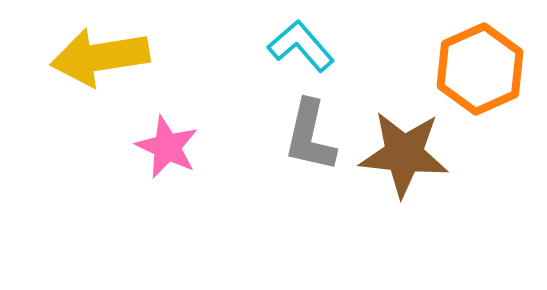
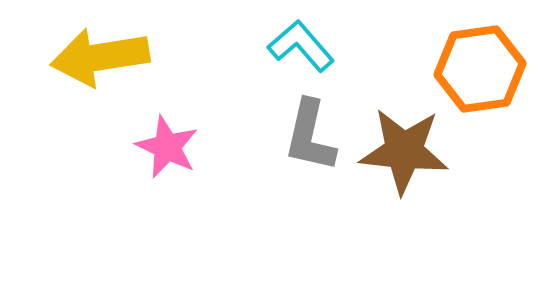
orange hexagon: rotated 16 degrees clockwise
brown star: moved 3 px up
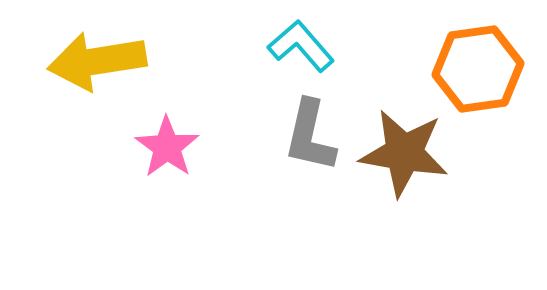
yellow arrow: moved 3 px left, 4 px down
orange hexagon: moved 2 px left
pink star: rotated 10 degrees clockwise
brown star: moved 2 px down; rotated 4 degrees clockwise
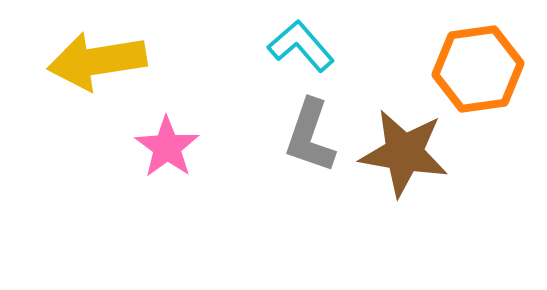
gray L-shape: rotated 6 degrees clockwise
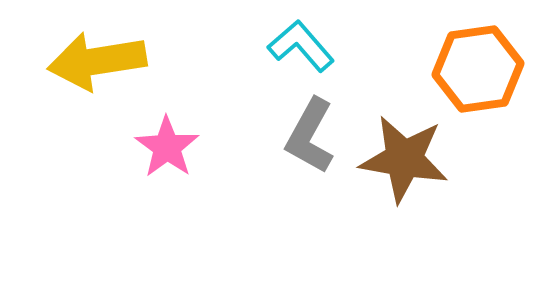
gray L-shape: rotated 10 degrees clockwise
brown star: moved 6 px down
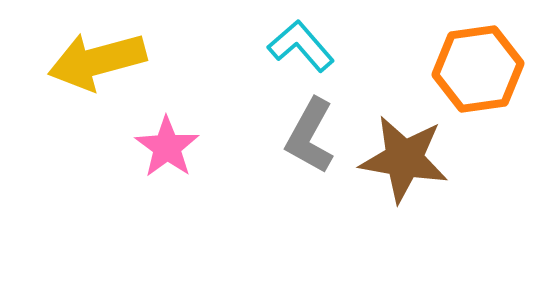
yellow arrow: rotated 6 degrees counterclockwise
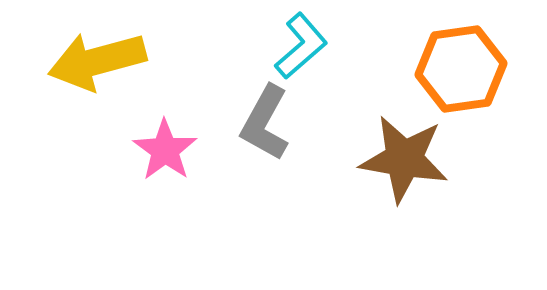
cyan L-shape: rotated 90 degrees clockwise
orange hexagon: moved 17 px left
gray L-shape: moved 45 px left, 13 px up
pink star: moved 2 px left, 3 px down
